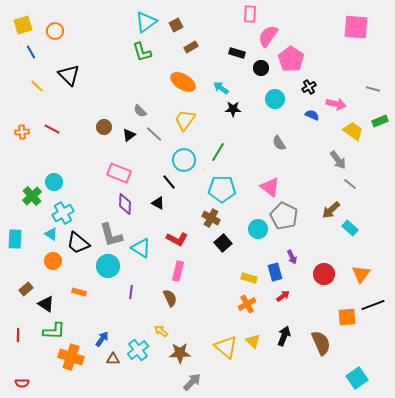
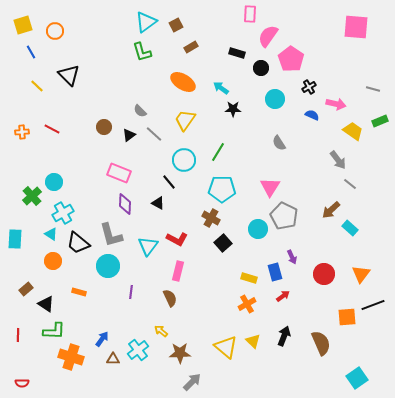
pink triangle at (270, 187): rotated 25 degrees clockwise
cyan triangle at (141, 248): moved 7 px right, 2 px up; rotated 35 degrees clockwise
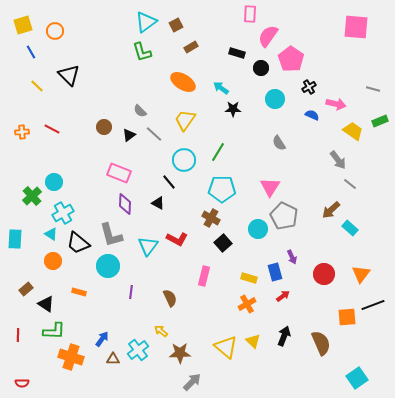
pink rectangle at (178, 271): moved 26 px right, 5 px down
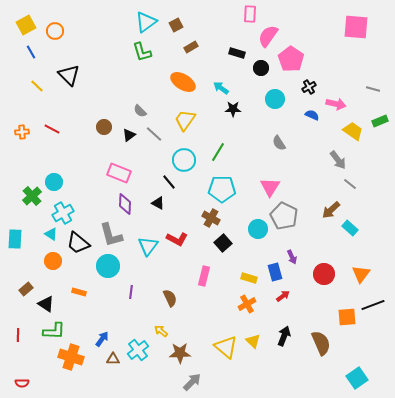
yellow square at (23, 25): moved 3 px right; rotated 12 degrees counterclockwise
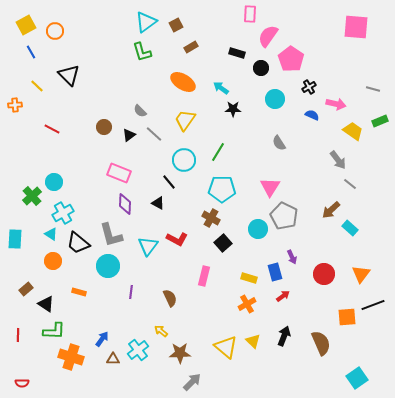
orange cross at (22, 132): moved 7 px left, 27 px up
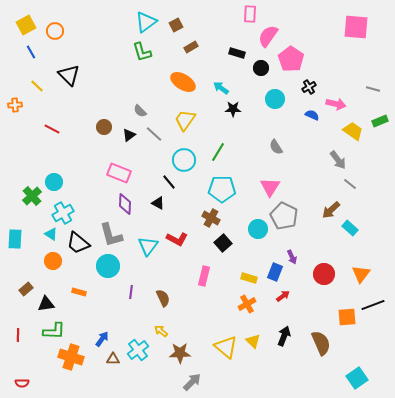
gray semicircle at (279, 143): moved 3 px left, 4 px down
blue rectangle at (275, 272): rotated 36 degrees clockwise
brown semicircle at (170, 298): moved 7 px left
black triangle at (46, 304): rotated 42 degrees counterclockwise
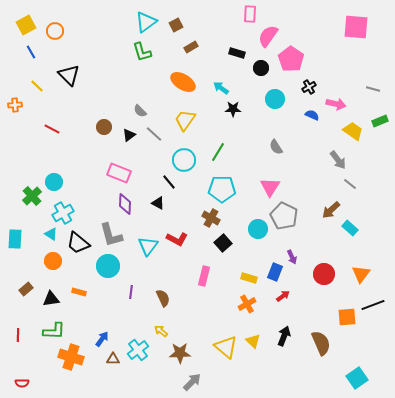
black triangle at (46, 304): moved 5 px right, 5 px up
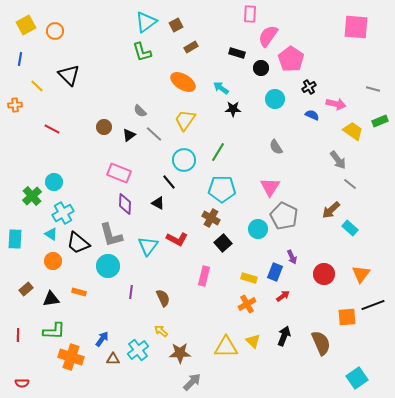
blue line at (31, 52): moved 11 px left, 7 px down; rotated 40 degrees clockwise
yellow triangle at (226, 347): rotated 40 degrees counterclockwise
